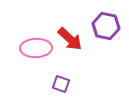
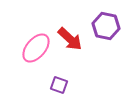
pink ellipse: rotated 48 degrees counterclockwise
purple square: moved 2 px left, 1 px down
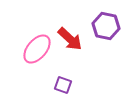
pink ellipse: moved 1 px right, 1 px down
purple square: moved 4 px right
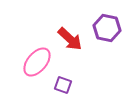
purple hexagon: moved 1 px right, 2 px down
pink ellipse: moved 13 px down
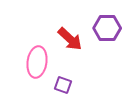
purple hexagon: rotated 12 degrees counterclockwise
pink ellipse: rotated 32 degrees counterclockwise
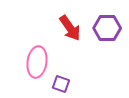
red arrow: moved 11 px up; rotated 12 degrees clockwise
purple square: moved 2 px left, 1 px up
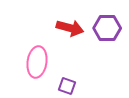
red arrow: rotated 40 degrees counterclockwise
purple square: moved 6 px right, 2 px down
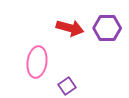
purple square: rotated 36 degrees clockwise
